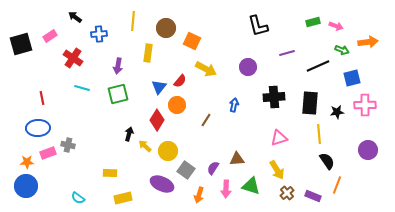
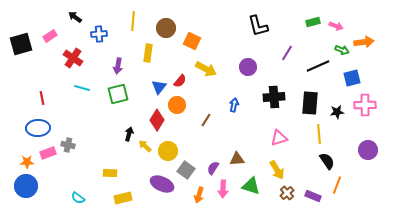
orange arrow at (368, 42): moved 4 px left
purple line at (287, 53): rotated 42 degrees counterclockwise
pink arrow at (226, 189): moved 3 px left
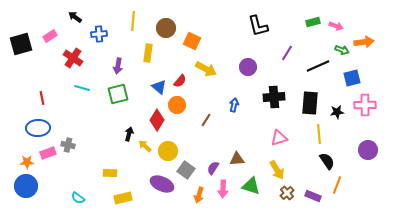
blue triangle at (159, 87): rotated 28 degrees counterclockwise
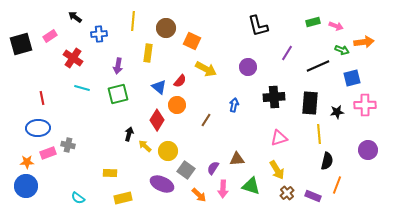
black semicircle at (327, 161): rotated 48 degrees clockwise
orange arrow at (199, 195): rotated 63 degrees counterclockwise
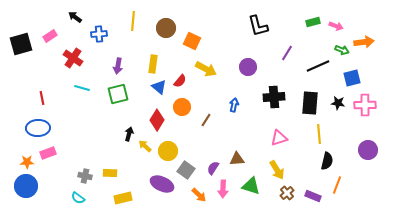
yellow rectangle at (148, 53): moved 5 px right, 11 px down
orange circle at (177, 105): moved 5 px right, 2 px down
black star at (337, 112): moved 1 px right, 9 px up; rotated 16 degrees clockwise
gray cross at (68, 145): moved 17 px right, 31 px down
